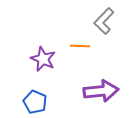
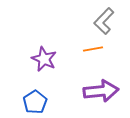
orange line: moved 13 px right, 3 px down; rotated 12 degrees counterclockwise
purple star: moved 1 px right
blue pentagon: rotated 15 degrees clockwise
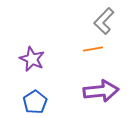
purple star: moved 12 px left
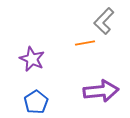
orange line: moved 8 px left, 6 px up
blue pentagon: moved 1 px right
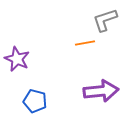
gray L-shape: moved 1 px right, 1 px up; rotated 28 degrees clockwise
purple star: moved 15 px left
blue pentagon: moved 1 px left, 1 px up; rotated 25 degrees counterclockwise
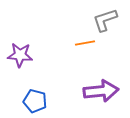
purple star: moved 3 px right, 4 px up; rotated 20 degrees counterclockwise
